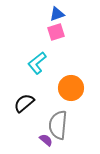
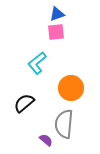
pink square: rotated 12 degrees clockwise
gray semicircle: moved 6 px right, 1 px up
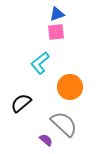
cyan L-shape: moved 3 px right
orange circle: moved 1 px left, 1 px up
black semicircle: moved 3 px left
gray semicircle: rotated 128 degrees clockwise
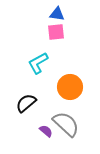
blue triangle: rotated 28 degrees clockwise
cyan L-shape: moved 2 px left; rotated 10 degrees clockwise
black semicircle: moved 5 px right
gray semicircle: moved 2 px right
purple semicircle: moved 9 px up
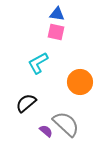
pink square: rotated 18 degrees clockwise
orange circle: moved 10 px right, 5 px up
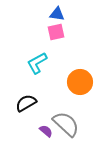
pink square: rotated 24 degrees counterclockwise
cyan L-shape: moved 1 px left
black semicircle: rotated 10 degrees clockwise
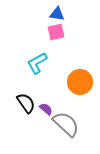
black semicircle: rotated 85 degrees clockwise
purple semicircle: moved 22 px up
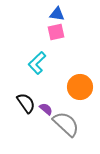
cyan L-shape: rotated 15 degrees counterclockwise
orange circle: moved 5 px down
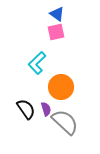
blue triangle: rotated 28 degrees clockwise
orange circle: moved 19 px left
black semicircle: moved 6 px down
purple semicircle: rotated 32 degrees clockwise
gray semicircle: moved 1 px left, 2 px up
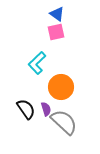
gray semicircle: moved 1 px left
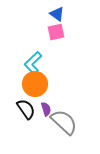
cyan L-shape: moved 4 px left
orange circle: moved 26 px left, 3 px up
